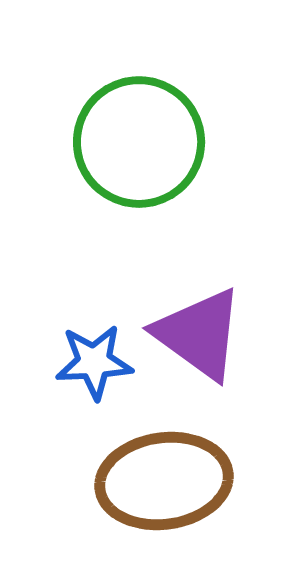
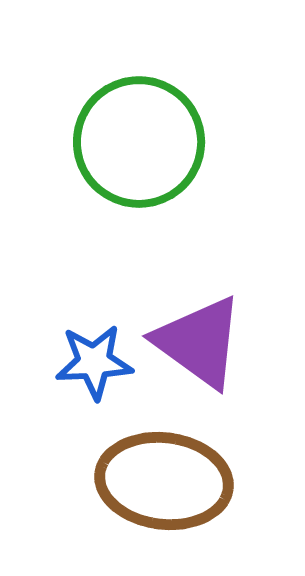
purple triangle: moved 8 px down
brown ellipse: rotated 15 degrees clockwise
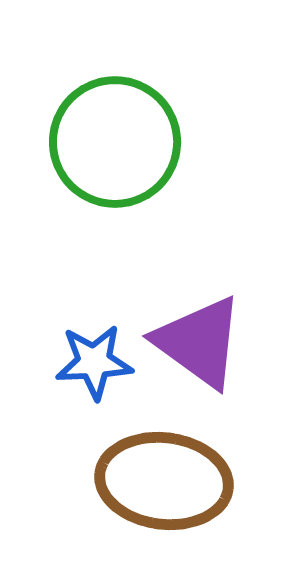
green circle: moved 24 px left
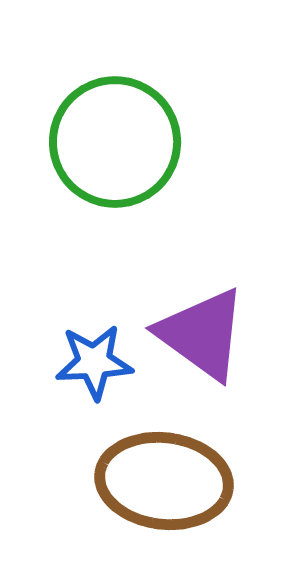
purple triangle: moved 3 px right, 8 px up
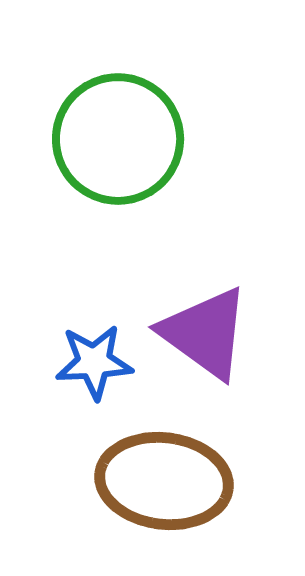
green circle: moved 3 px right, 3 px up
purple triangle: moved 3 px right, 1 px up
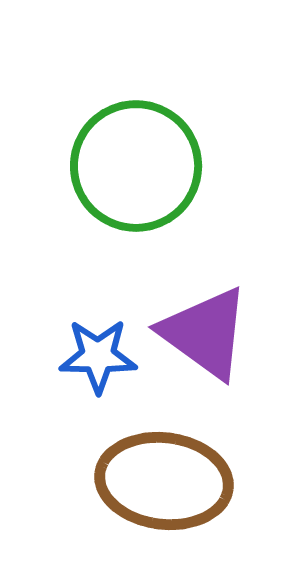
green circle: moved 18 px right, 27 px down
blue star: moved 4 px right, 6 px up; rotated 4 degrees clockwise
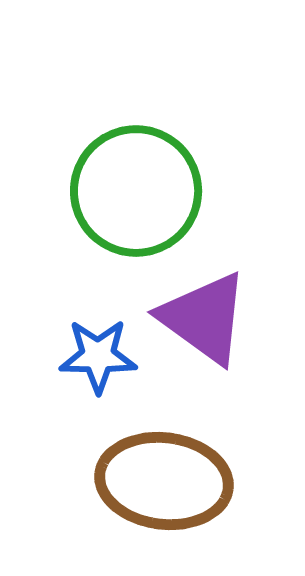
green circle: moved 25 px down
purple triangle: moved 1 px left, 15 px up
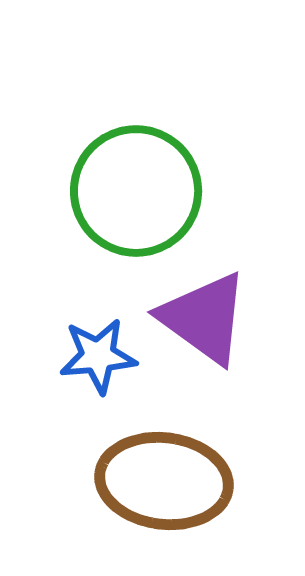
blue star: rotated 6 degrees counterclockwise
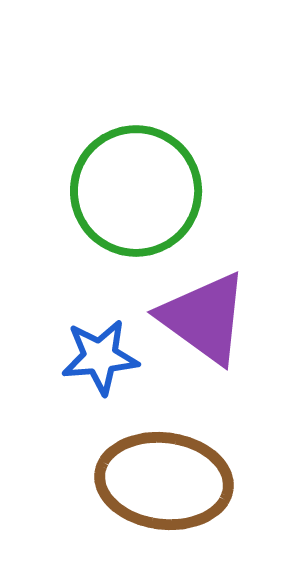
blue star: moved 2 px right, 1 px down
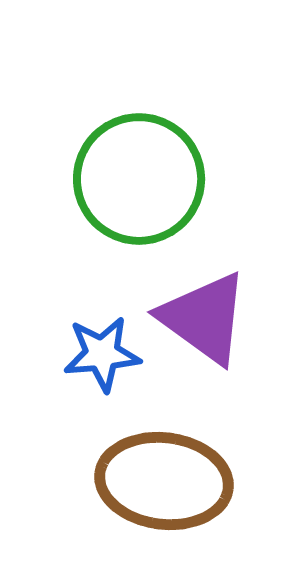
green circle: moved 3 px right, 12 px up
blue star: moved 2 px right, 3 px up
